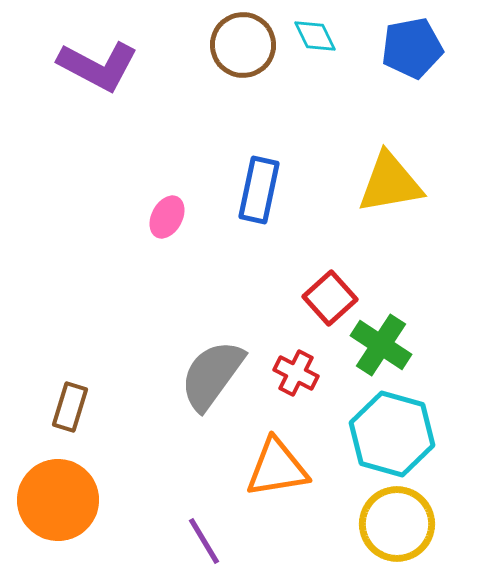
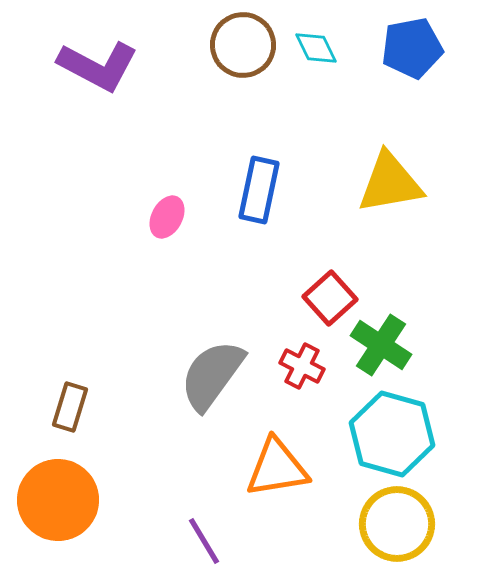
cyan diamond: moved 1 px right, 12 px down
red cross: moved 6 px right, 7 px up
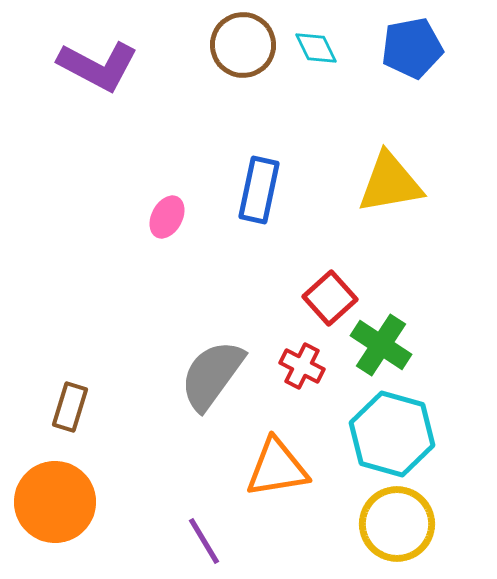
orange circle: moved 3 px left, 2 px down
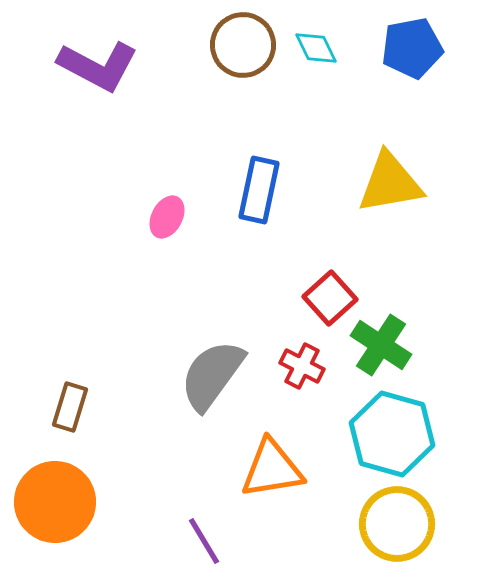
orange triangle: moved 5 px left, 1 px down
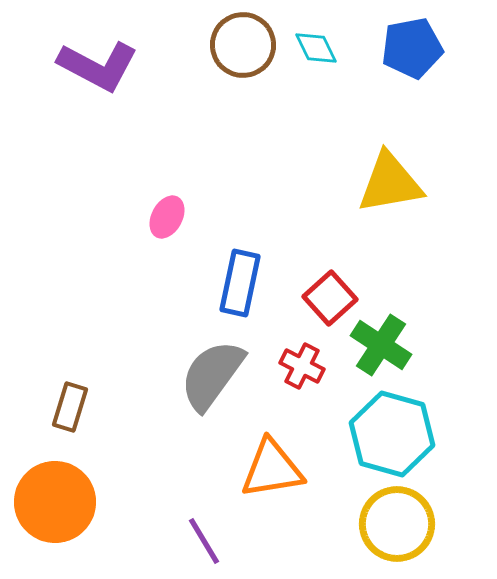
blue rectangle: moved 19 px left, 93 px down
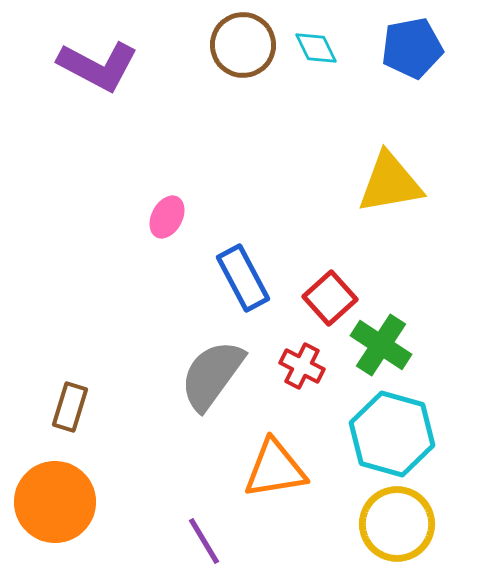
blue rectangle: moved 3 px right, 5 px up; rotated 40 degrees counterclockwise
orange triangle: moved 3 px right
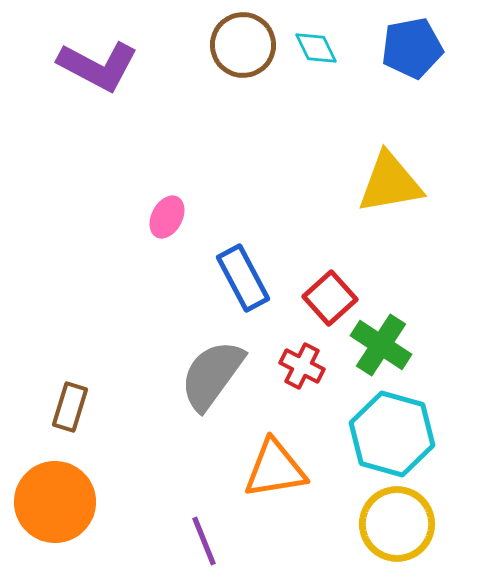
purple line: rotated 9 degrees clockwise
